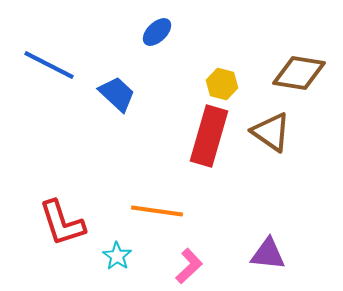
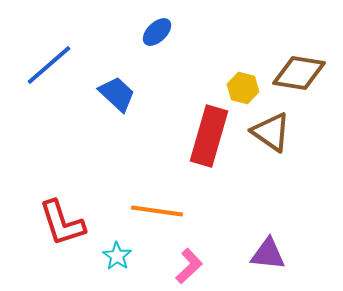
blue line: rotated 68 degrees counterclockwise
yellow hexagon: moved 21 px right, 4 px down
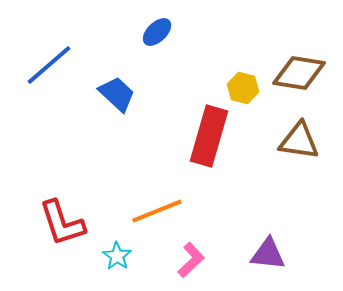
brown triangle: moved 28 px right, 9 px down; rotated 27 degrees counterclockwise
orange line: rotated 30 degrees counterclockwise
pink L-shape: moved 2 px right, 6 px up
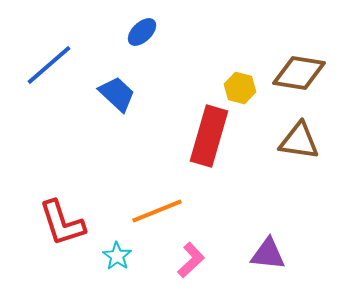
blue ellipse: moved 15 px left
yellow hexagon: moved 3 px left
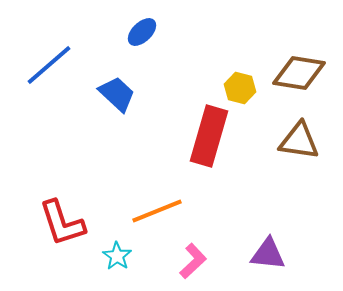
pink L-shape: moved 2 px right, 1 px down
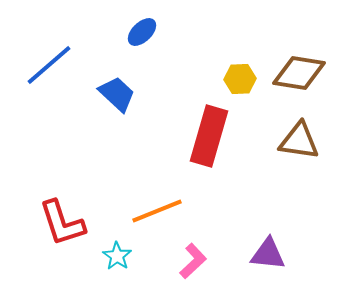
yellow hexagon: moved 9 px up; rotated 16 degrees counterclockwise
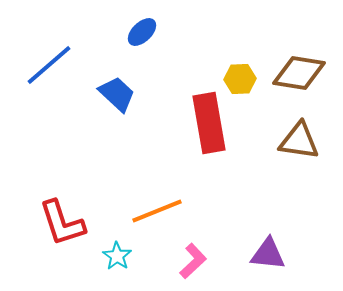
red rectangle: moved 13 px up; rotated 26 degrees counterclockwise
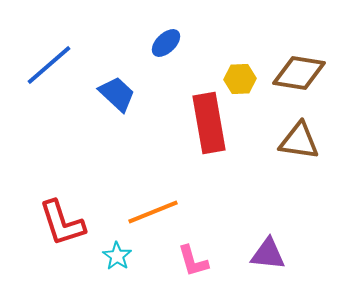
blue ellipse: moved 24 px right, 11 px down
orange line: moved 4 px left, 1 px down
pink L-shape: rotated 117 degrees clockwise
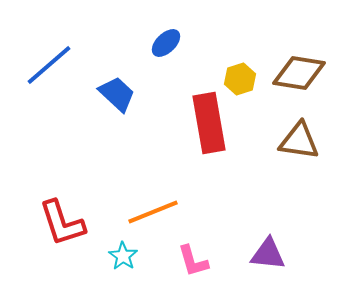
yellow hexagon: rotated 16 degrees counterclockwise
cyan star: moved 6 px right
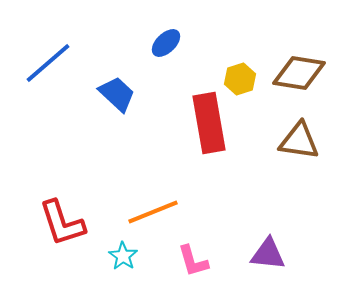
blue line: moved 1 px left, 2 px up
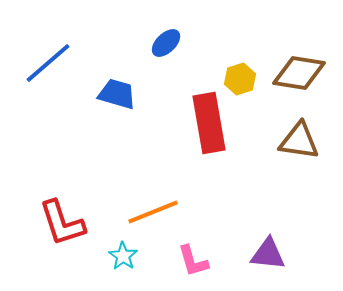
blue trapezoid: rotated 27 degrees counterclockwise
